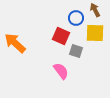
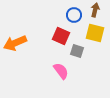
brown arrow: rotated 40 degrees clockwise
blue circle: moved 2 px left, 3 px up
yellow square: rotated 12 degrees clockwise
orange arrow: rotated 65 degrees counterclockwise
gray square: moved 1 px right
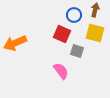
red square: moved 1 px right, 2 px up
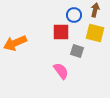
red square: moved 1 px left, 2 px up; rotated 24 degrees counterclockwise
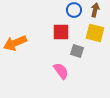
blue circle: moved 5 px up
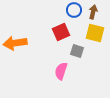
brown arrow: moved 2 px left, 2 px down
red square: rotated 24 degrees counterclockwise
orange arrow: rotated 15 degrees clockwise
pink semicircle: rotated 126 degrees counterclockwise
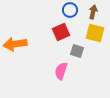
blue circle: moved 4 px left
orange arrow: moved 1 px down
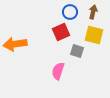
blue circle: moved 2 px down
yellow square: moved 1 px left, 2 px down
pink semicircle: moved 3 px left
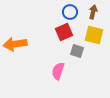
red square: moved 3 px right
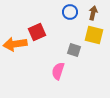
brown arrow: moved 1 px down
red square: moved 27 px left
gray square: moved 3 px left, 1 px up
